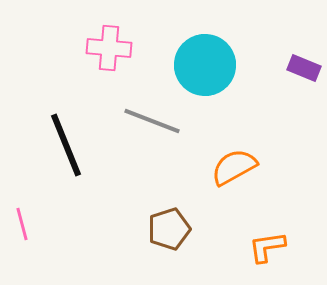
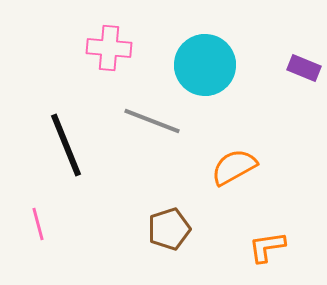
pink line: moved 16 px right
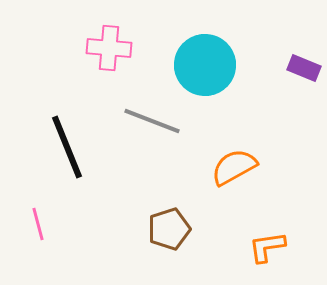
black line: moved 1 px right, 2 px down
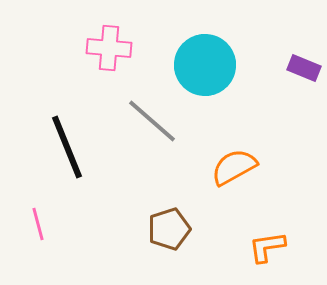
gray line: rotated 20 degrees clockwise
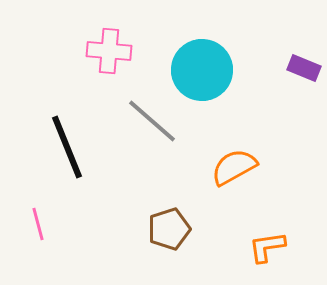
pink cross: moved 3 px down
cyan circle: moved 3 px left, 5 px down
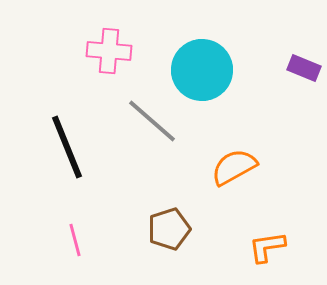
pink line: moved 37 px right, 16 px down
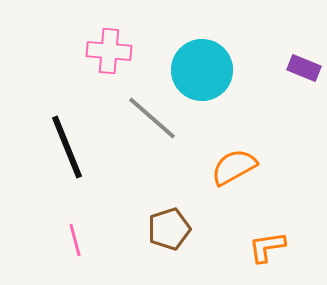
gray line: moved 3 px up
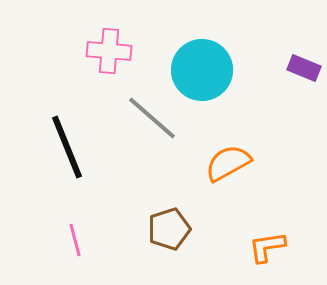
orange semicircle: moved 6 px left, 4 px up
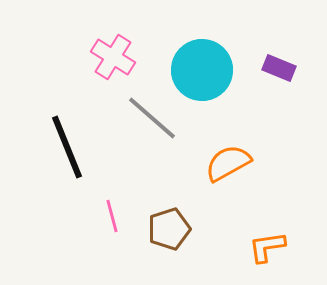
pink cross: moved 4 px right, 6 px down; rotated 27 degrees clockwise
purple rectangle: moved 25 px left
pink line: moved 37 px right, 24 px up
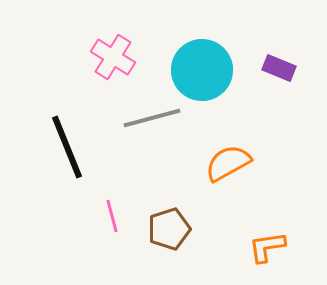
gray line: rotated 56 degrees counterclockwise
